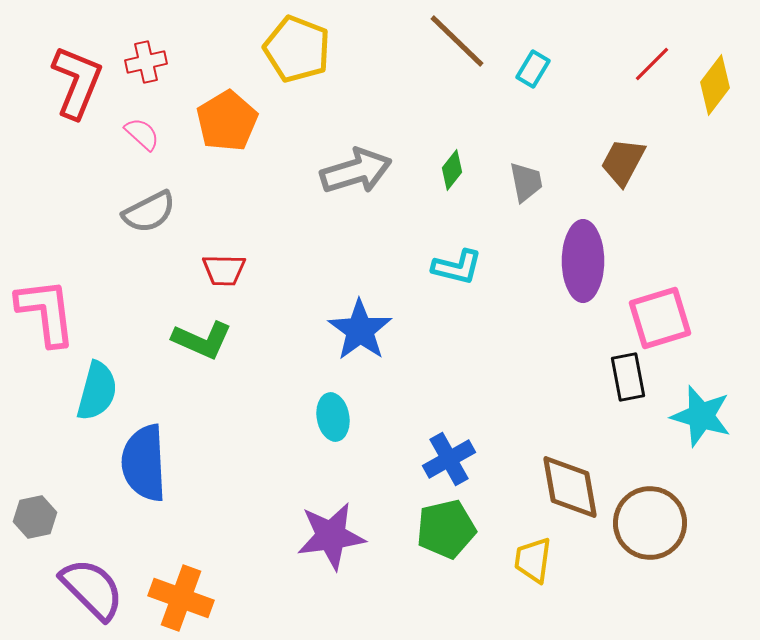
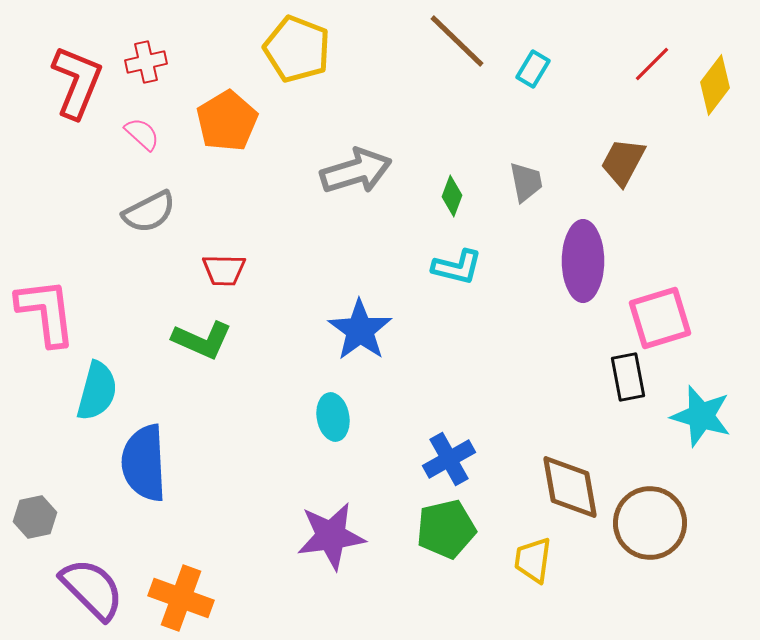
green diamond: moved 26 px down; rotated 18 degrees counterclockwise
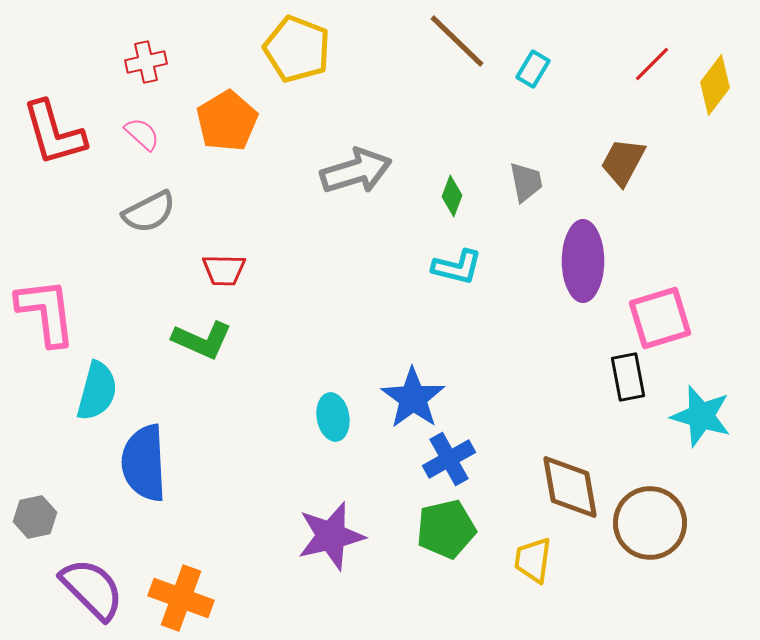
red L-shape: moved 23 px left, 51 px down; rotated 142 degrees clockwise
blue star: moved 53 px right, 68 px down
purple star: rotated 6 degrees counterclockwise
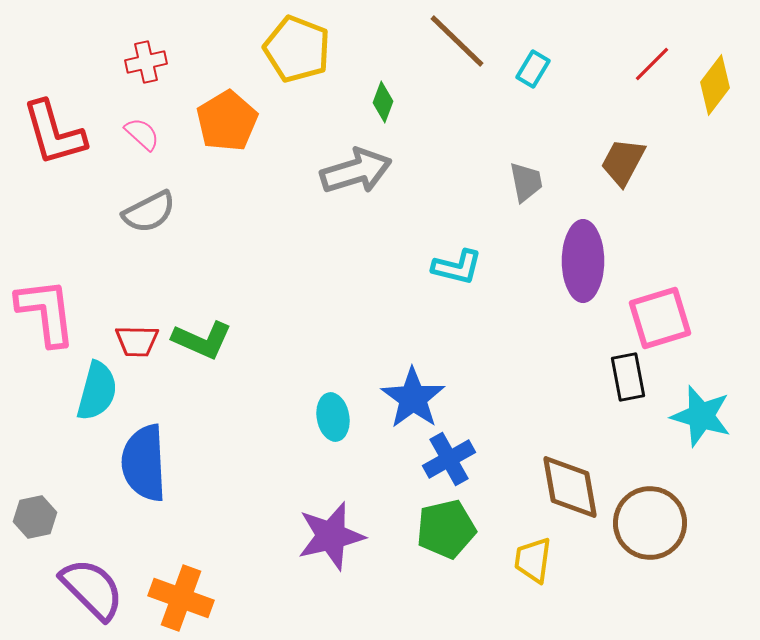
green diamond: moved 69 px left, 94 px up
red trapezoid: moved 87 px left, 71 px down
